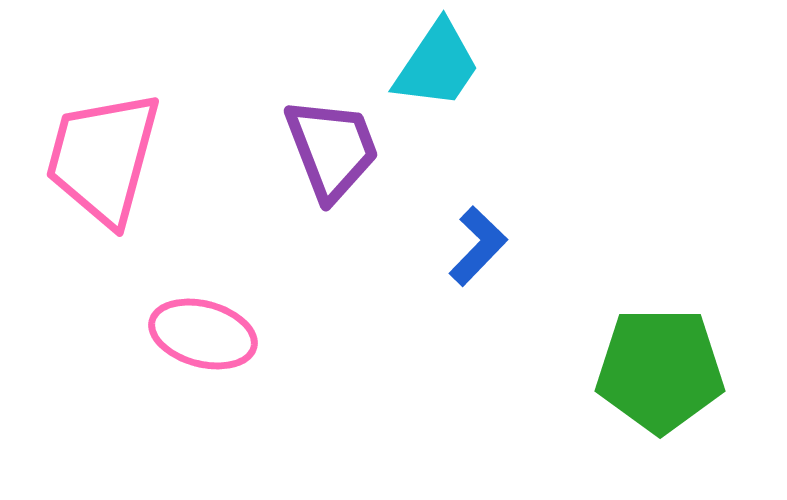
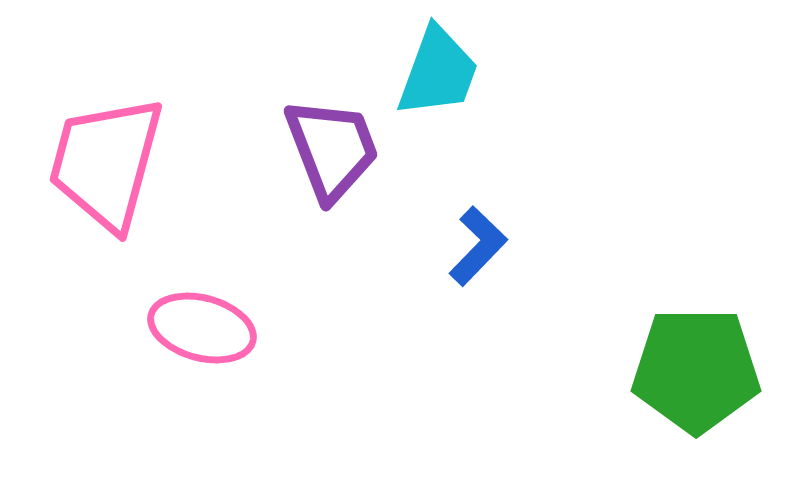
cyan trapezoid: moved 1 px right, 7 px down; rotated 14 degrees counterclockwise
pink trapezoid: moved 3 px right, 5 px down
pink ellipse: moved 1 px left, 6 px up
green pentagon: moved 36 px right
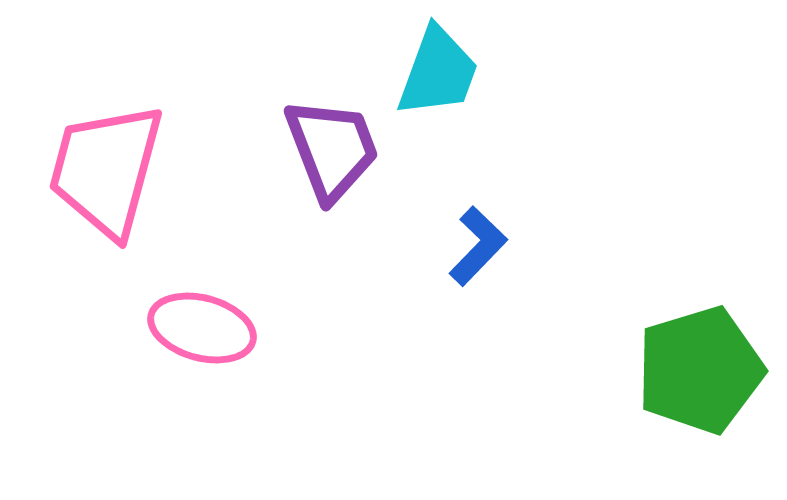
pink trapezoid: moved 7 px down
green pentagon: moved 4 px right; rotated 17 degrees counterclockwise
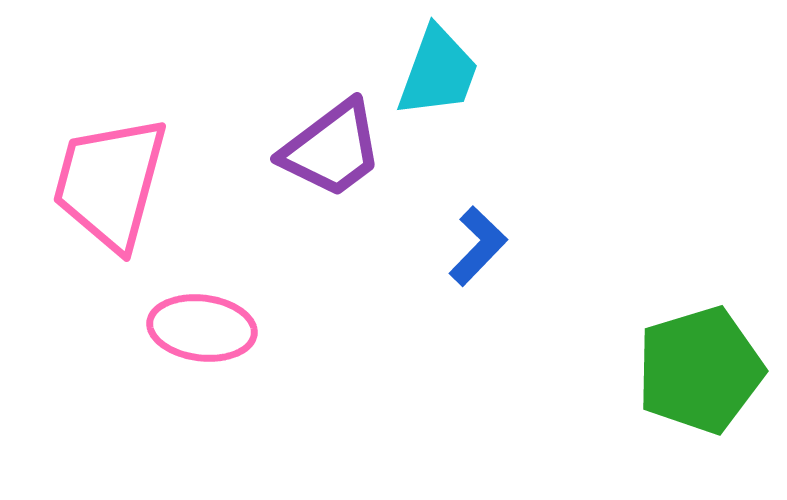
purple trapezoid: rotated 74 degrees clockwise
pink trapezoid: moved 4 px right, 13 px down
pink ellipse: rotated 8 degrees counterclockwise
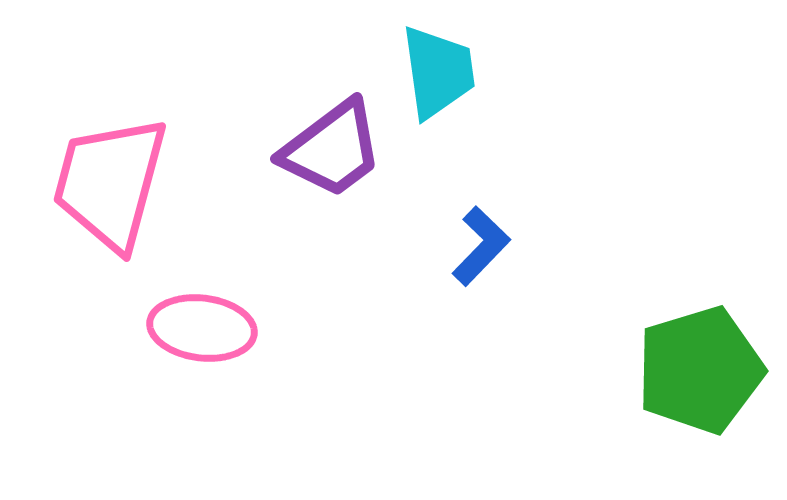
cyan trapezoid: rotated 28 degrees counterclockwise
blue L-shape: moved 3 px right
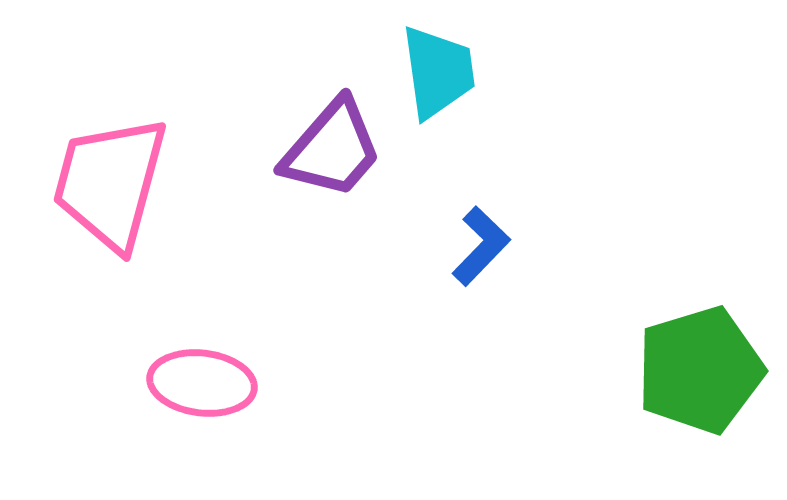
purple trapezoid: rotated 12 degrees counterclockwise
pink ellipse: moved 55 px down
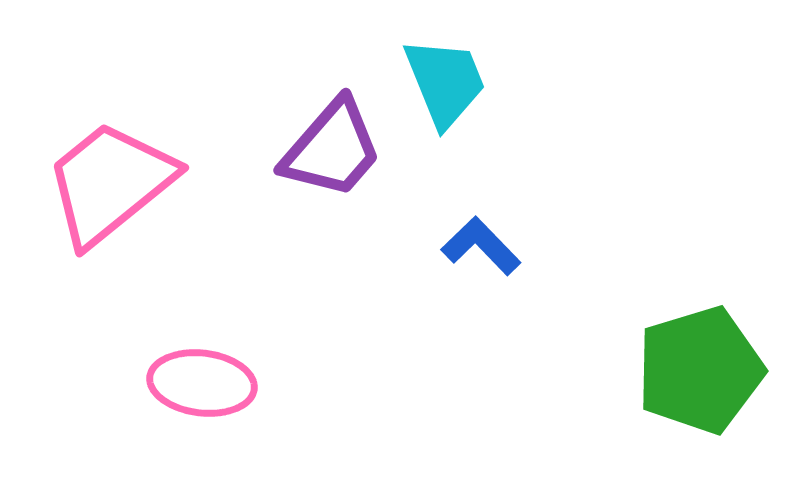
cyan trapezoid: moved 7 px right, 10 px down; rotated 14 degrees counterclockwise
pink trapezoid: rotated 36 degrees clockwise
blue L-shape: rotated 88 degrees counterclockwise
